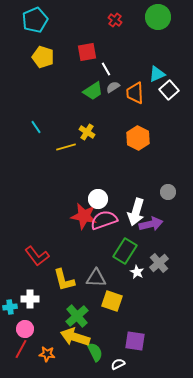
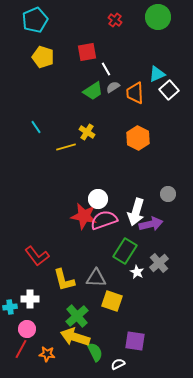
gray circle: moved 2 px down
pink circle: moved 2 px right
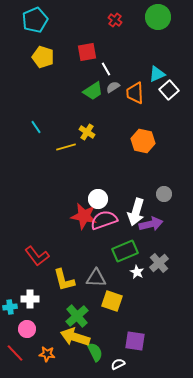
orange hexagon: moved 5 px right, 3 px down; rotated 15 degrees counterclockwise
gray circle: moved 4 px left
green rectangle: rotated 35 degrees clockwise
red line: moved 6 px left, 4 px down; rotated 72 degrees counterclockwise
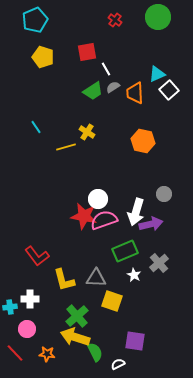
white star: moved 3 px left, 3 px down
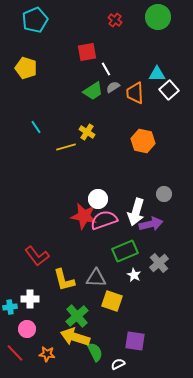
yellow pentagon: moved 17 px left, 11 px down
cyan triangle: rotated 24 degrees clockwise
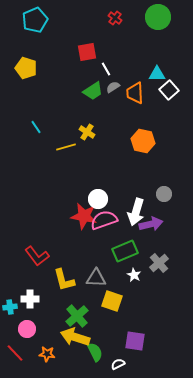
red cross: moved 2 px up
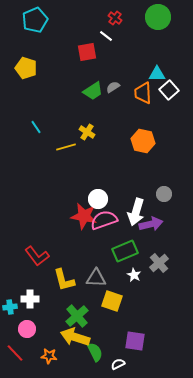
white line: moved 33 px up; rotated 24 degrees counterclockwise
orange trapezoid: moved 8 px right
orange star: moved 2 px right, 2 px down
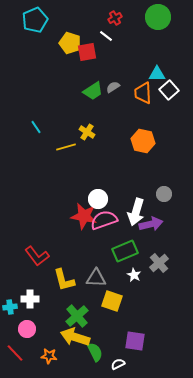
red cross: rotated 24 degrees clockwise
yellow pentagon: moved 44 px right, 25 px up
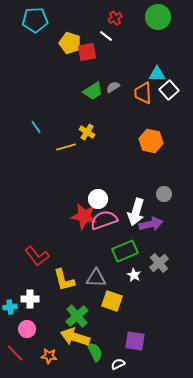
cyan pentagon: rotated 20 degrees clockwise
orange hexagon: moved 8 px right
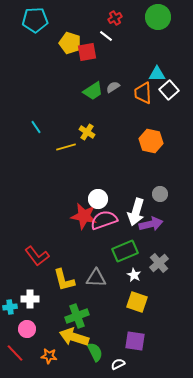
gray circle: moved 4 px left
yellow square: moved 25 px right, 1 px down
green cross: rotated 20 degrees clockwise
yellow arrow: moved 1 px left
